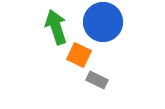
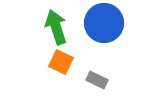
blue circle: moved 1 px right, 1 px down
orange square: moved 18 px left, 7 px down
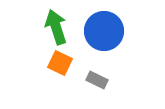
blue circle: moved 8 px down
orange square: moved 1 px left, 1 px down
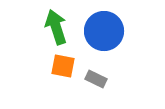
orange square: moved 3 px right, 3 px down; rotated 15 degrees counterclockwise
gray rectangle: moved 1 px left, 1 px up
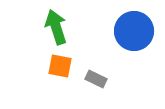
blue circle: moved 30 px right
orange square: moved 3 px left
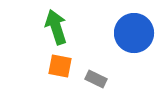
blue circle: moved 2 px down
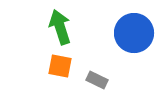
green arrow: moved 4 px right
gray rectangle: moved 1 px right, 1 px down
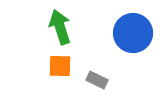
blue circle: moved 1 px left
orange square: rotated 10 degrees counterclockwise
